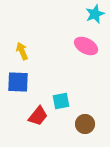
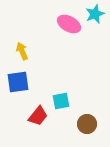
pink ellipse: moved 17 px left, 22 px up
blue square: rotated 10 degrees counterclockwise
brown circle: moved 2 px right
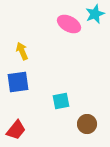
red trapezoid: moved 22 px left, 14 px down
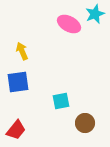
brown circle: moved 2 px left, 1 px up
